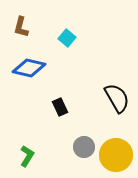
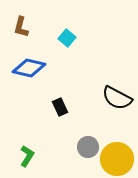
black semicircle: rotated 148 degrees clockwise
gray circle: moved 4 px right
yellow circle: moved 1 px right, 4 px down
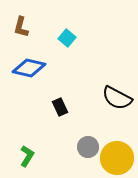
yellow circle: moved 1 px up
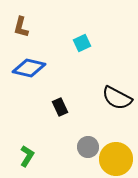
cyan square: moved 15 px right, 5 px down; rotated 24 degrees clockwise
yellow circle: moved 1 px left, 1 px down
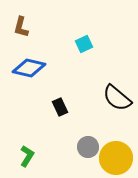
cyan square: moved 2 px right, 1 px down
black semicircle: rotated 12 degrees clockwise
yellow circle: moved 1 px up
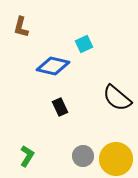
blue diamond: moved 24 px right, 2 px up
gray circle: moved 5 px left, 9 px down
yellow circle: moved 1 px down
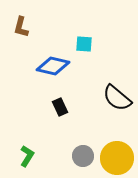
cyan square: rotated 30 degrees clockwise
yellow circle: moved 1 px right, 1 px up
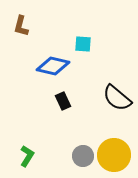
brown L-shape: moved 1 px up
cyan square: moved 1 px left
black rectangle: moved 3 px right, 6 px up
yellow circle: moved 3 px left, 3 px up
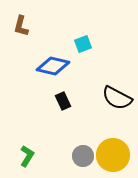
cyan square: rotated 24 degrees counterclockwise
black semicircle: rotated 12 degrees counterclockwise
yellow circle: moved 1 px left
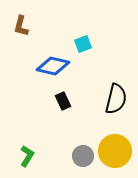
black semicircle: moved 1 px left, 1 px down; rotated 104 degrees counterclockwise
yellow circle: moved 2 px right, 4 px up
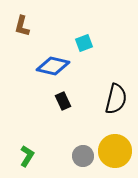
brown L-shape: moved 1 px right
cyan square: moved 1 px right, 1 px up
